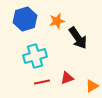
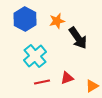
blue hexagon: rotated 15 degrees counterclockwise
cyan cross: rotated 25 degrees counterclockwise
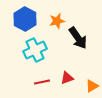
cyan cross: moved 6 px up; rotated 15 degrees clockwise
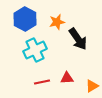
orange star: moved 1 px down
black arrow: moved 1 px down
red triangle: rotated 16 degrees clockwise
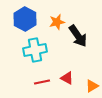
black arrow: moved 3 px up
cyan cross: rotated 15 degrees clockwise
red triangle: rotated 32 degrees clockwise
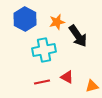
cyan cross: moved 9 px right
red triangle: moved 1 px up
orange triangle: rotated 16 degrees clockwise
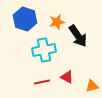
blue hexagon: rotated 10 degrees counterclockwise
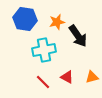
blue hexagon: rotated 10 degrees counterclockwise
red line: moved 1 px right; rotated 56 degrees clockwise
orange triangle: moved 9 px up
